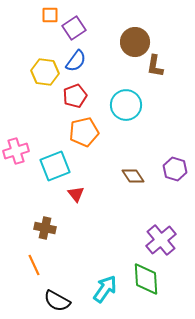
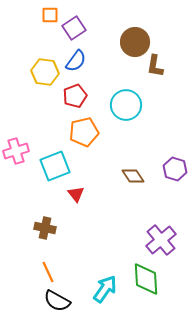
orange line: moved 14 px right, 7 px down
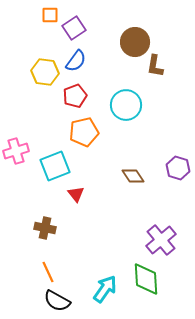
purple hexagon: moved 3 px right, 1 px up
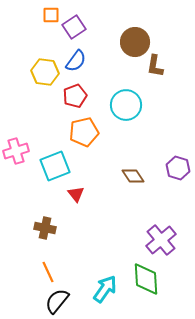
orange square: moved 1 px right
purple square: moved 1 px up
black semicircle: rotated 100 degrees clockwise
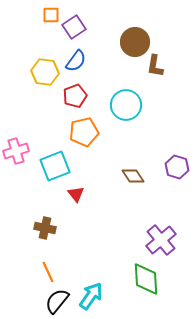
purple hexagon: moved 1 px left, 1 px up
cyan arrow: moved 14 px left, 7 px down
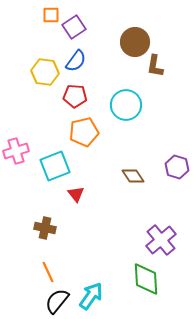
red pentagon: rotated 25 degrees clockwise
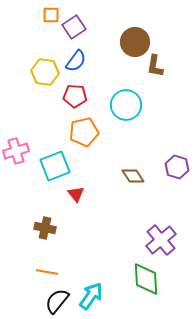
orange line: moved 1 px left; rotated 55 degrees counterclockwise
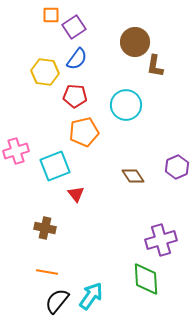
blue semicircle: moved 1 px right, 2 px up
purple hexagon: rotated 20 degrees clockwise
purple cross: rotated 24 degrees clockwise
